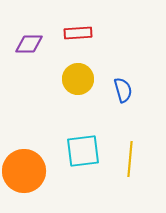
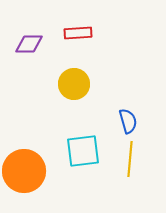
yellow circle: moved 4 px left, 5 px down
blue semicircle: moved 5 px right, 31 px down
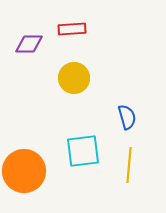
red rectangle: moved 6 px left, 4 px up
yellow circle: moved 6 px up
blue semicircle: moved 1 px left, 4 px up
yellow line: moved 1 px left, 6 px down
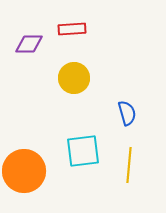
blue semicircle: moved 4 px up
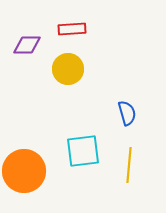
purple diamond: moved 2 px left, 1 px down
yellow circle: moved 6 px left, 9 px up
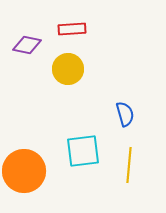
purple diamond: rotated 12 degrees clockwise
blue semicircle: moved 2 px left, 1 px down
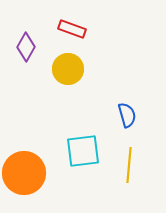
red rectangle: rotated 24 degrees clockwise
purple diamond: moved 1 px left, 2 px down; rotated 72 degrees counterclockwise
blue semicircle: moved 2 px right, 1 px down
orange circle: moved 2 px down
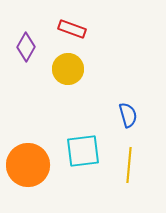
blue semicircle: moved 1 px right
orange circle: moved 4 px right, 8 px up
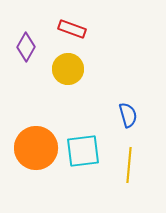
orange circle: moved 8 px right, 17 px up
